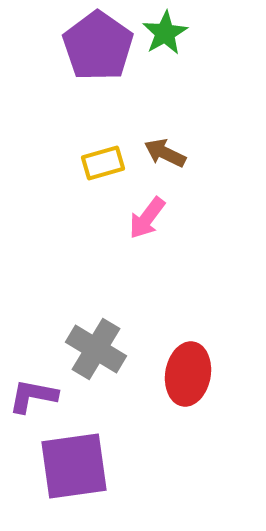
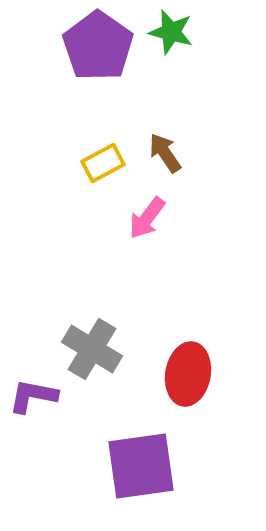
green star: moved 6 px right, 1 px up; rotated 27 degrees counterclockwise
brown arrow: rotated 30 degrees clockwise
yellow rectangle: rotated 12 degrees counterclockwise
gray cross: moved 4 px left
purple square: moved 67 px right
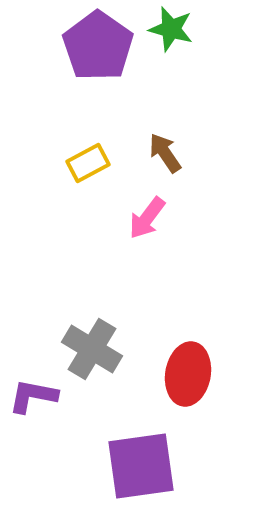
green star: moved 3 px up
yellow rectangle: moved 15 px left
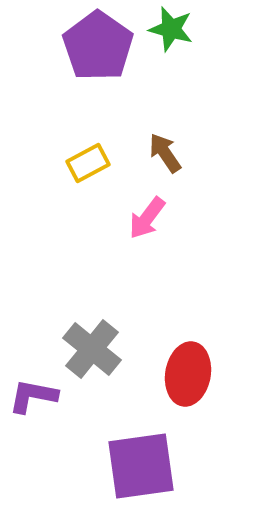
gray cross: rotated 8 degrees clockwise
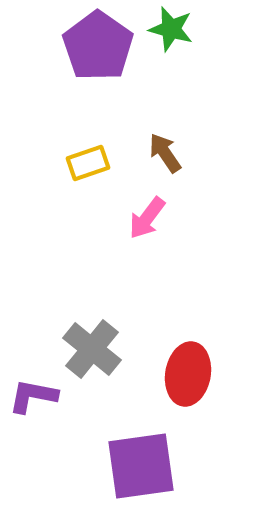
yellow rectangle: rotated 9 degrees clockwise
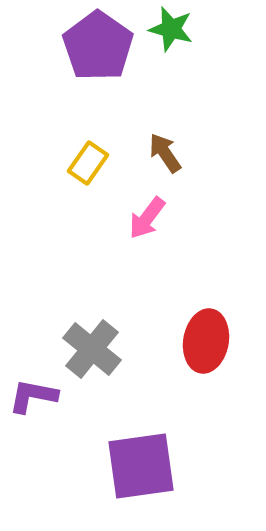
yellow rectangle: rotated 36 degrees counterclockwise
red ellipse: moved 18 px right, 33 px up
